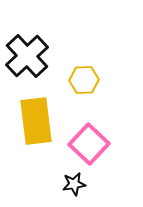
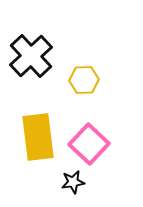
black cross: moved 4 px right
yellow rectangle: moved 2 px right, 16 px down
black star: moved 1 px left, 2 px up
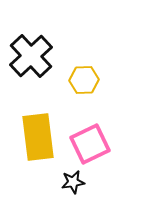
pink square: moved 1 px right; rotated 21 degrees clockwise
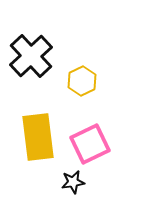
yellow hexagon: moved 2 px left, 1 px down; rotated 24 degrees counterclockwise
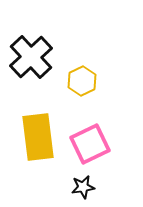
black cross: moved 1 px down
black star: moved 10 px right, 5 px down
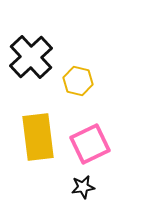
yellow hexagon: moved 4 px left; rotated 20 degrees counterclockwise
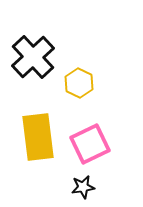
black cross: moved 2 px right
yellow hexagon: moved 1 px right, 2 px down; rotated 12 degrees clockwise
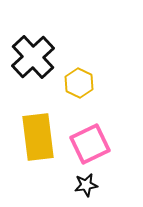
black star: moved 3 px right, 2 px up
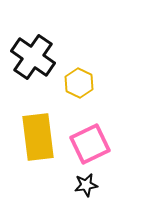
black cross: rotated 12 degrees counterclockwise
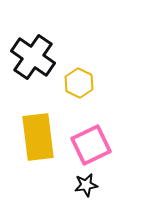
pink square: moved 1 px right, 1 px down
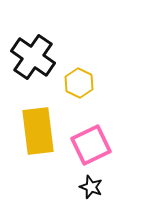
yellow rectangle: moved 6 px up
black star: moved 5 px right, 2 px down; rotated 30 degrees clockwise
